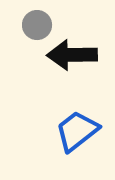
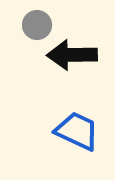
blue trapezoid: rotated 63 degrees clockwise
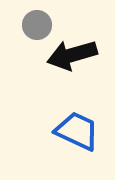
black arrow: rotated 15 degrees counterclockwise
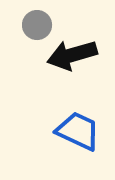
blue trapezoid: moved 1 px right
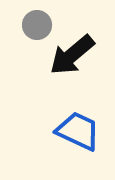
black arrow: rotated 24 degrees counterclockwise
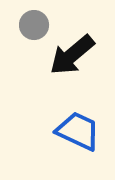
gray circle: moved 3 px left
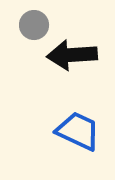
black arrow: rotated 36 degrees clockwise
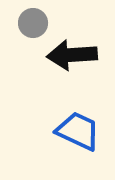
gray circle: moved 1 px left, 2 px up
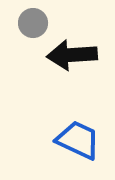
blue trapezoid: moved 9 px down
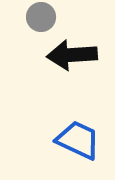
gray circle: moved 8 px right, 6 px up
